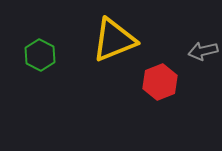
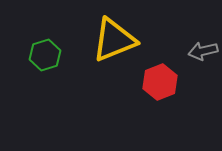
green hexagon: moved 5 px right; rotated 16 degrees clockwise
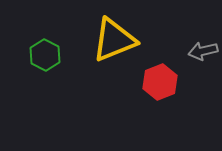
green hexagon: rotated 16 degrees counterclockwise
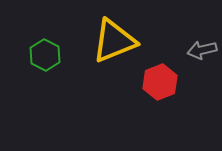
yellow triangle: moved 1 px down
gray arrow: moved 1 px left, 1 px up
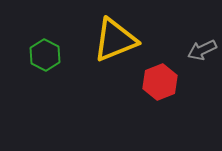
yellow triangle: moved 1 px right, 1 px up
gray arrow: rotated 12 degrees counterclockwise
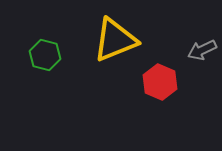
green hexagon: rotated 12 degrees counterclockwise
red hexagon: rotated 16 degrees counterclockwise
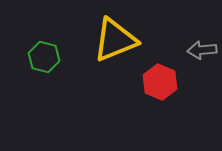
gray arrow: rotated 20 degrees clockwise
green hexagon: moved 1 px left, 2 px down
